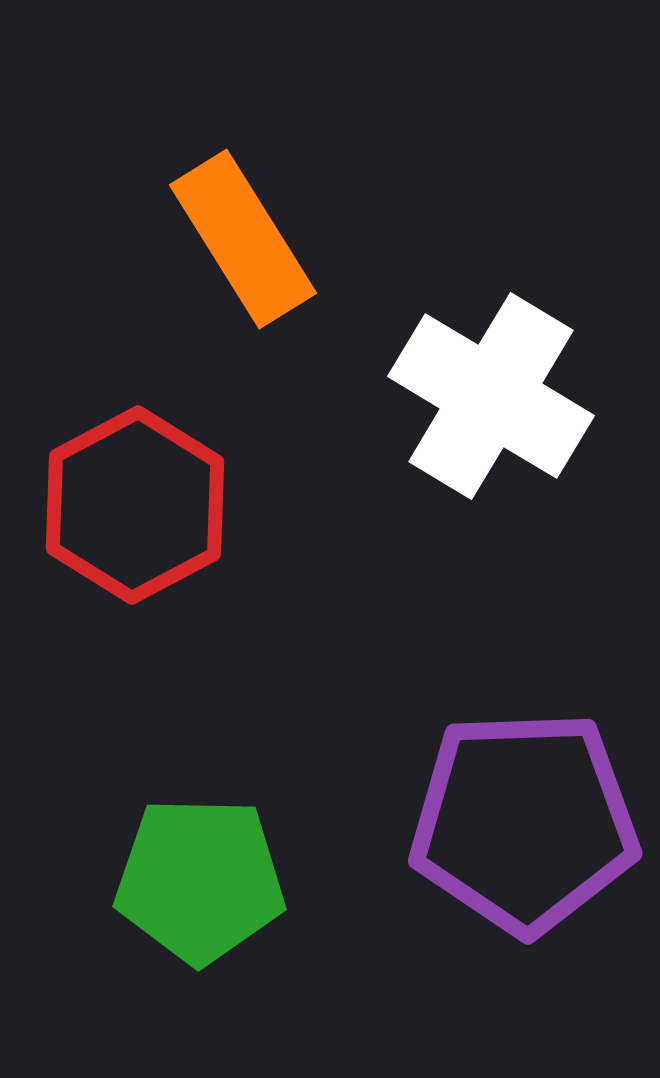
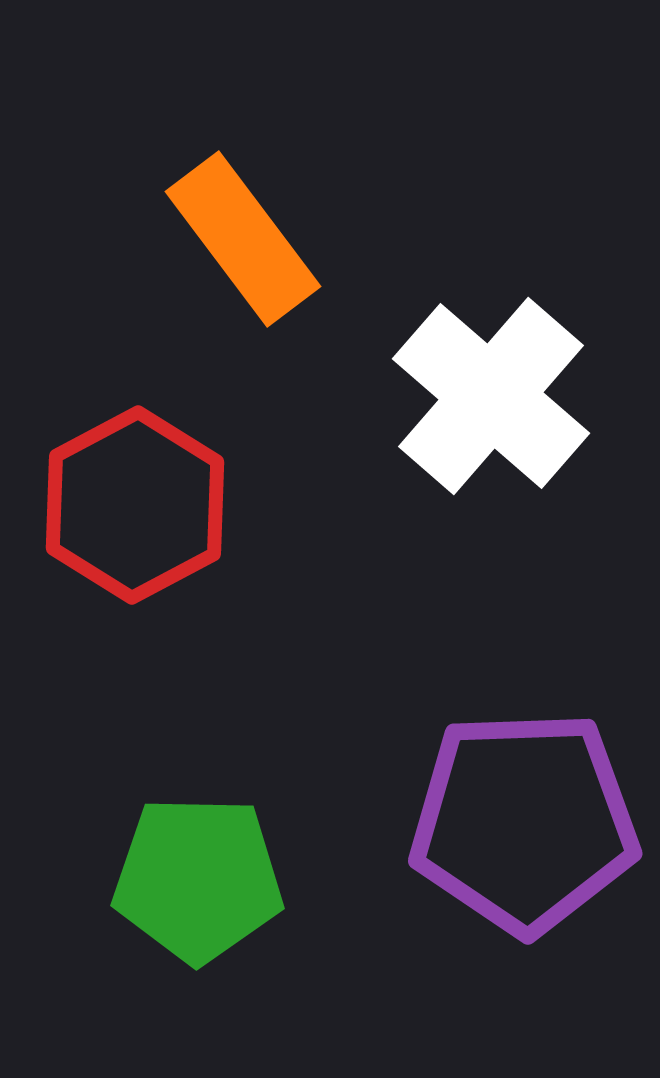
orange rectangle: rotated 5 degrees counterclockwise
white cross: rotated 10 degrees clockwise
green pentagon: moved 2 px left, 1 px up
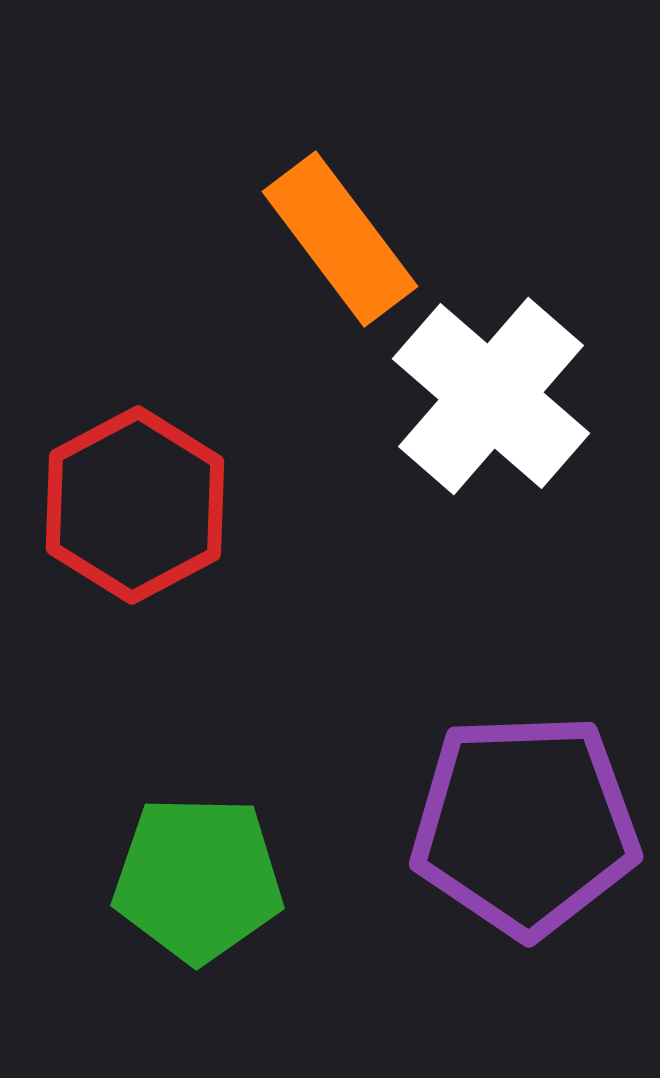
orange rectangle: moved 97 px right
purple pentagon: moved 1 px right, 3 px down
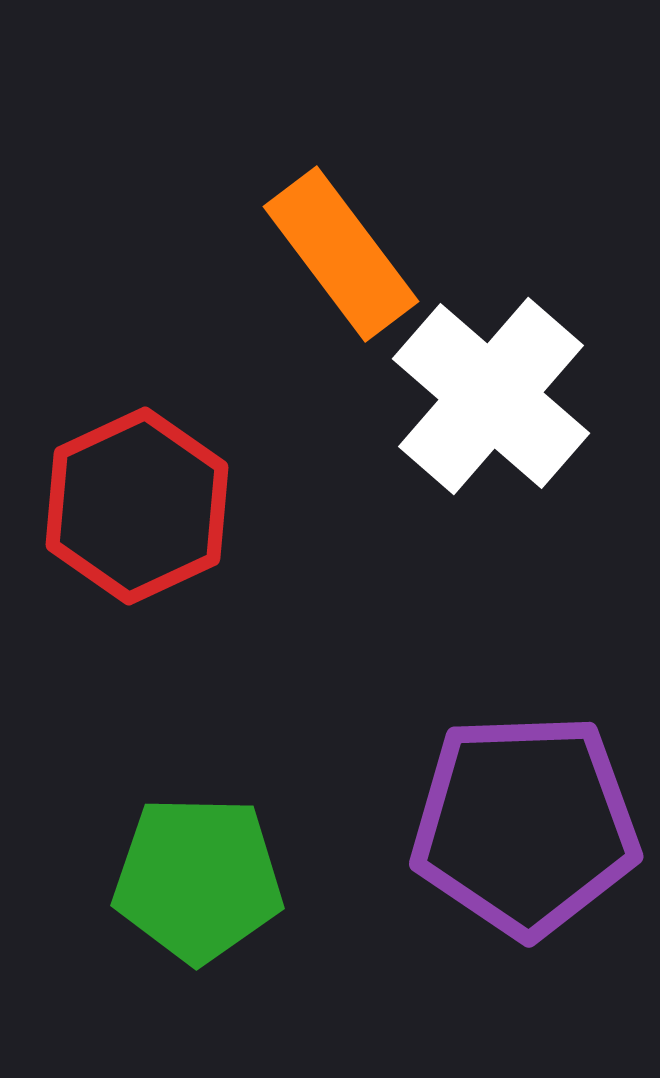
orange rectangle: moved 1 px right, 15 px down
red hexagon: moved 2 px right, 1 px down; rotated 3 degrees clockwise
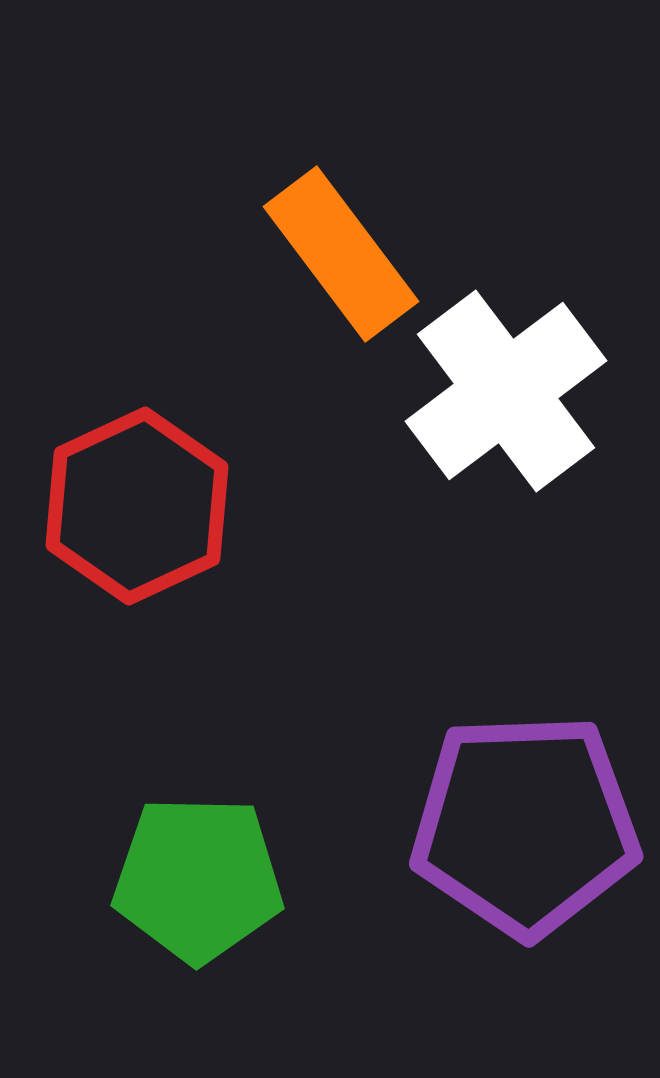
white cross: moved 15 px right, 5 px up; rotated 12 degrees clockwise
